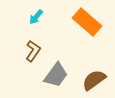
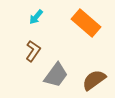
orange rectangle: moved 1 px left, 1 px down
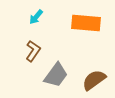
orange rectangle: rotated 36 degrees counterclockwise
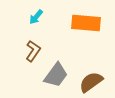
brown semicircle: moved 3 px left, 2 px down
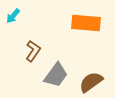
cyan arrow: moved 23 px left, 1 px up
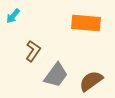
brown semicircle: moved 1 px up
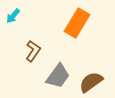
orange rectangle: moved 9 px left; rotated 64 degrees counterclockwise
gray trapezoid: moved 2 px right, 1 px down
brown semicircle: moved 1 px down
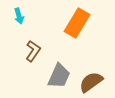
cyan arrow: moved 6 px right; rotated 56 degrees counterclockwise
gray trapezoid: moved 1 px right; rotated 12 degrees counterclockwise
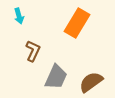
brown L-shape: rotated 10 degrees counterclockwise
gray trapezoid: moved 3 px left, 1 px down
